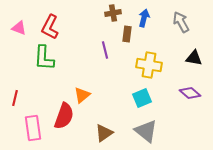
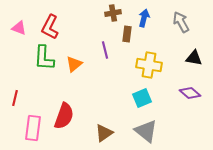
orange triangle: moved 8 px left, 31 px up
pink rectangle: rotated 15 degrees clockwise
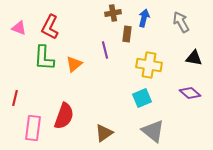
gray triangle: moved 7 px right
